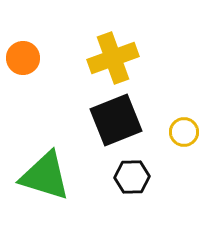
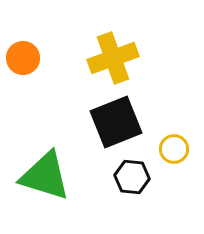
black square: moved 2 px down
yellow circle: moved 10 px left, 17 px down
black hexagon: rotated 8 degrees clockwise
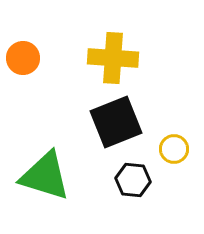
yellow cross: rotated 24 degrees clockwise
black hexagon: moved 1 px right, 3 px down
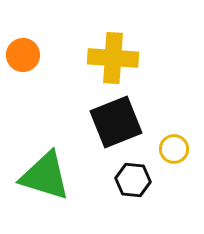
orange circle: moved 3 px up
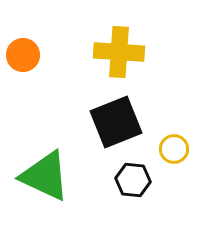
yellow cross: moved 6 px right, 6 px up
green triangle: rotated 8 degrees clockwise
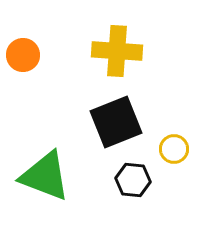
yellow cross: moved 2 px left, 1 px up
green triangle: rotated 4 degrees counterclockwise
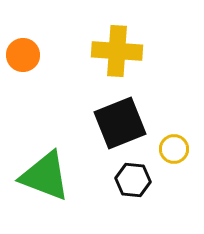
black square: moved 4 px right, 1 px down
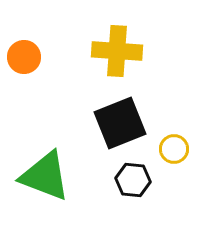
orange circle: moved 1 px right, 2 px down
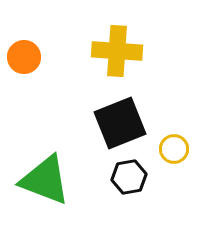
green triangle: moved 4 px down
black hexagon: moved 4 px left, 3 px up; rotated 16 degrees counterclockwise
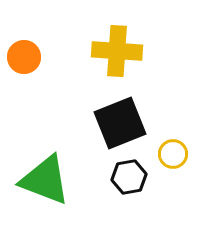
yellow circle: moved 1 px left, 5 px down
